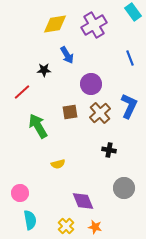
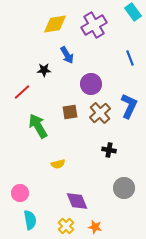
purple diamond: moved 6 px left
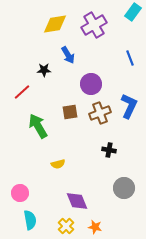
cyan rectangle: rotated 72 degrees clockwise
blue arrow: moved 1 px right
brown cross: rotated 20 degrees clockwise
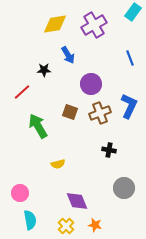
brown square: rotated 28 degrees clockwise
orange star: moved 2 px up
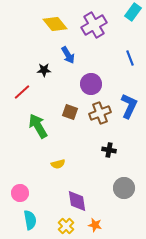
yellow diamond: rotated 60 degrees clockwise
purple diamond: rotated 15 degrees clockwise
